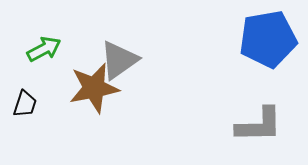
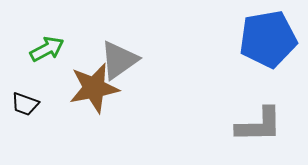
green arrow: moved 3 px right
black trapezoid: rotated 92 degrees clockwise
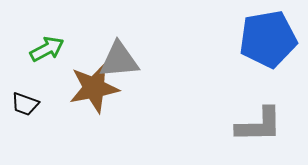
gray triangle: rotated 30 degrees clockwise
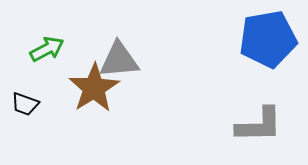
brown star: rotated 21 degrees counterclockwise
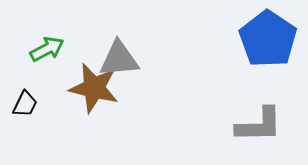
blue pentagon: rotated 28 degrees counterclockwise
gray triangle: moved 1 px up
brown star: rotated 27 degrees counterclockwise
black trapezoid: rotated 84 degrees counterclockwise
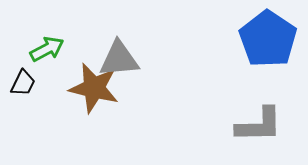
black trapezoid: moved 2 px left, 21 px up
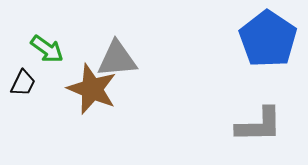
green arrow: rotated 64 degrees clockwise
gray triangle: moved 2 px left
brown star: moved 2 px left, 1 px down; rotated 9 degrees clockwise
